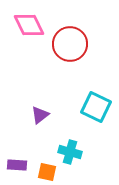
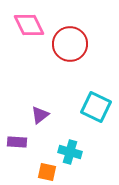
purple rectangle: moved 23 px up
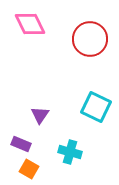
pink diamond: moved 1 px right, 1 px up
red circle: moved 20 px right, 5 px up
purple triangle: rotated 18 degrees counterclockwise
purple rectangle: moved 4 px right, 2 px down; rotated 18 degrees clockwise
orange square: moved 18 px left, 3 px up; rotated 18 degrees clockwise
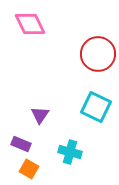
red circle: moved 8 px right, 15 px down
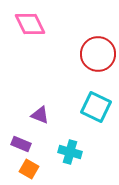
purple triangle: rotated 42 degrees counterclockwise
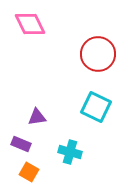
purple triangle: moved 3 px left, 2 px down; rotated 30 degrees counterclockwise
orange square: moved 3 px down
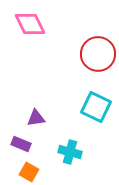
purple triangle: moved 1 px left, 1 px down
